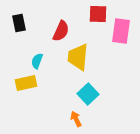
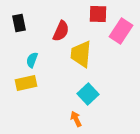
pink rectangle: rotated 25 degrees clockwise
yellow trapezoid: moved 3 px right, 3 px up
cyan semicircle: moved 5 px left, 1 px up
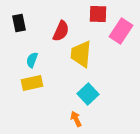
yellow rectangle: moved 6 px right
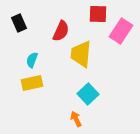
black rectangle: rotated 12 degrees counterclockwise
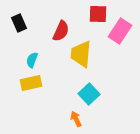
pink rectangle: moved 1 px left
yellow rectangle: moved 1 px left
cyan square: moved 1 px right
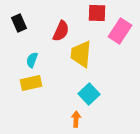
red square: moved 1 px left, 1 px up
orange arrow: rotated 28 degrees clockwise
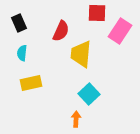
cyan semicircle: moved 10 px left, 7 px up; rotated 14 degrees counterclockwise
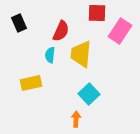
cyan semicircle: moved 28 px right, 2 px down
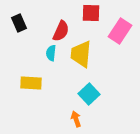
red square: moved 6 px left
cyan semicircle: moved 1 px right, 2 px up
yellow rectangle: rotated 15 degrees clockwise
orange arrow: rotated 21 degrees counterclockwise
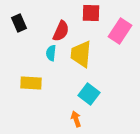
cyan square: rotated 10 degrees counterclockwise
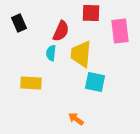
pink rectangle: rotated 40 degrees counterclockwise
cyan square: moved 6 px right, 12 px up; rotated 25 degrees counterclockwise
orange arrow: rotated 35 degrees counterclockwise
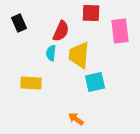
yellow trapezoid: moved 2 px left, 1 px down
cyan square: rotated 25 degrees counterclockwise
